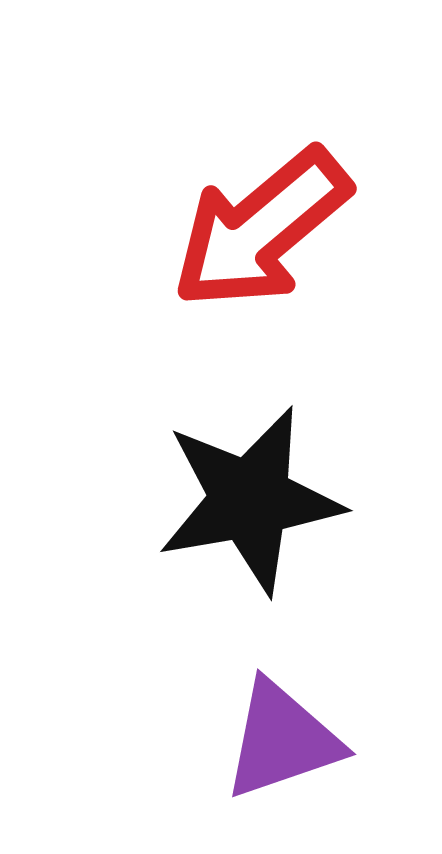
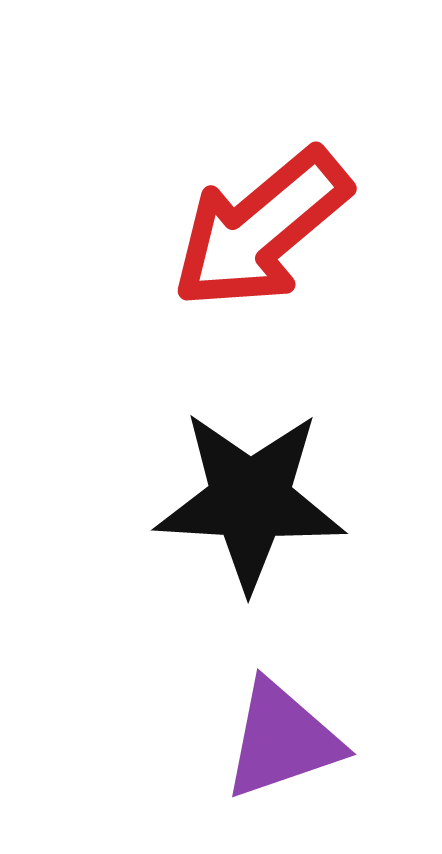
black star: rotated 13 degrees clockwise
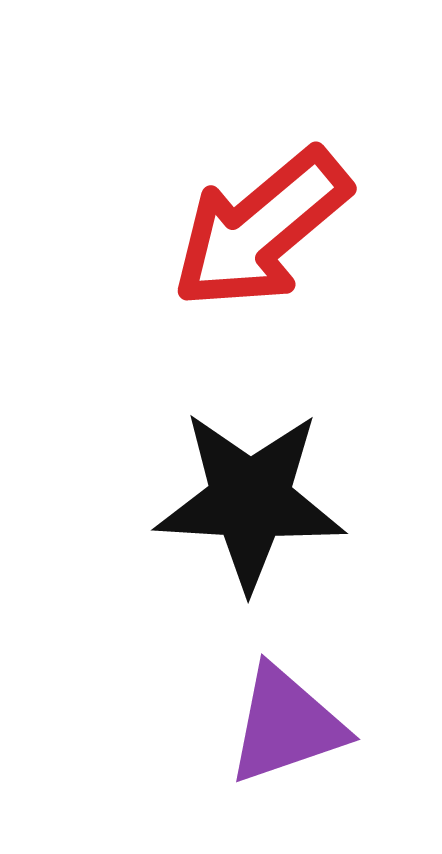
purple triangle: moved 4 px right, 15 px up
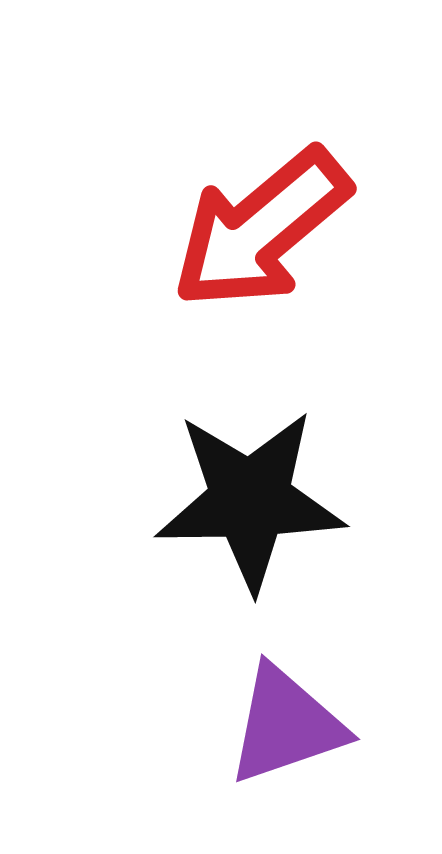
black star: rotated 4 degrees counterclockwise
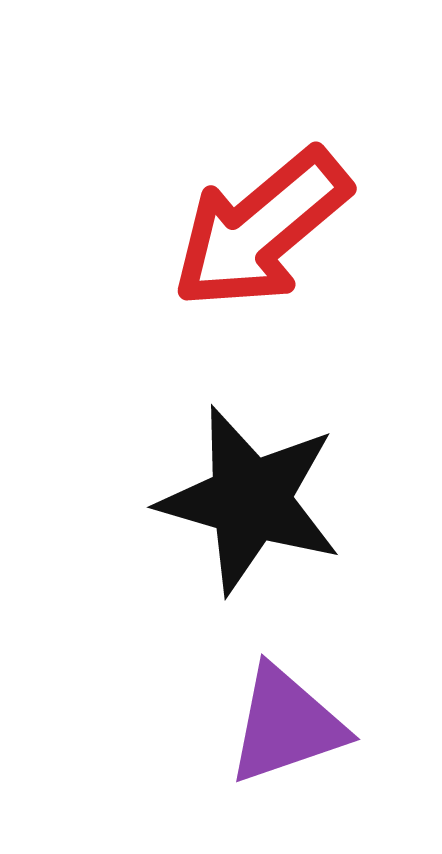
black star: rotated 17 degrees clockwise
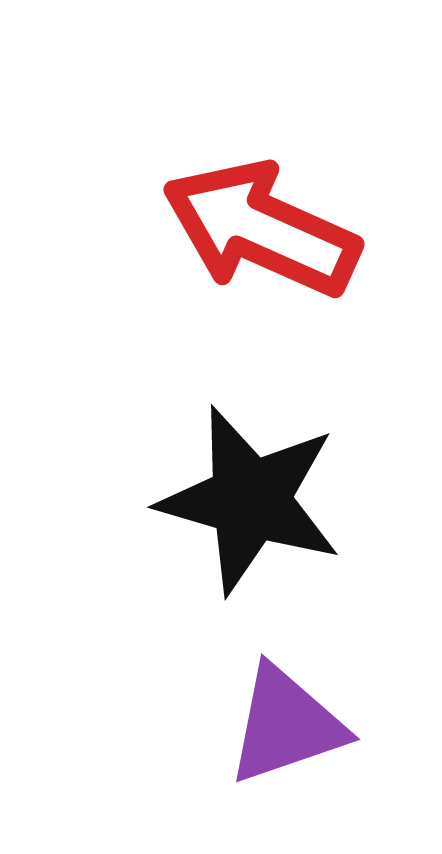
red arrow: rotated 64 degrees clockwise
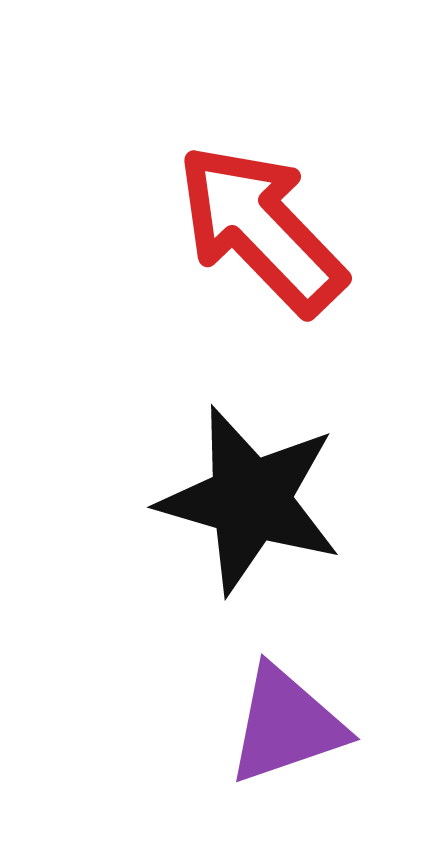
red arrow: rotated 22 degrees clockwise
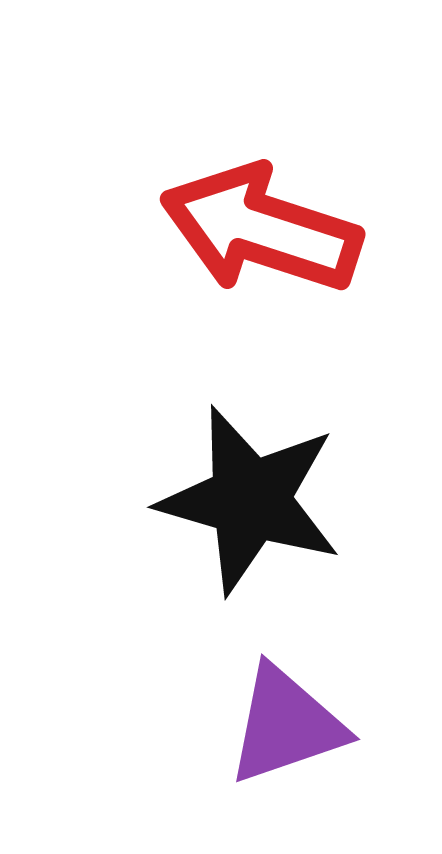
red arrow: rotated 28 degrees counterclockwise
